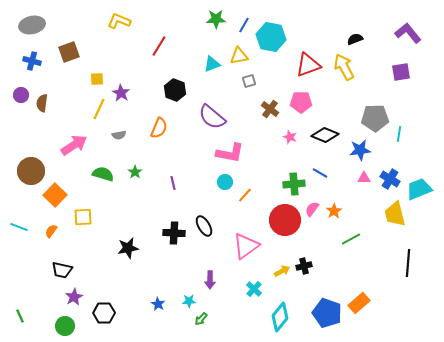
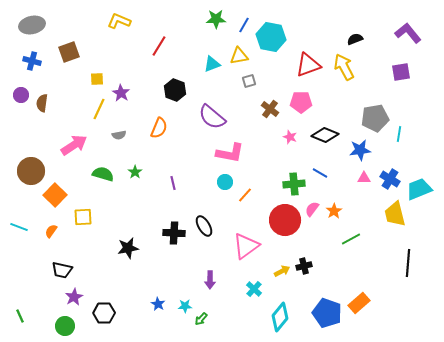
gray pentagon at (375, 118): rotated 8 degrees counterclockwise
cyan star at (189, 301): moved 4 px left, 5 px down
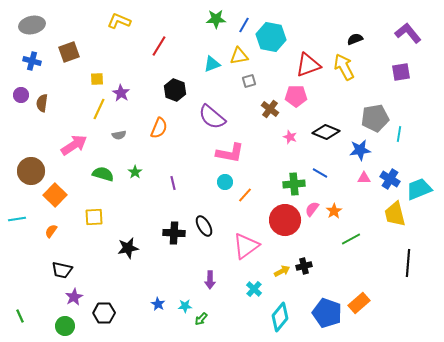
pink pentagon at (301, 102): moved 5 px left, 6 px up
black diamond at (325, 135): moved 1 px right, 3 px up
yellow square at (83, 217): moved 11 px right
cyan line at (19, 227): moved 2 px left, 8 px up; rotated 30 degrees counterclockwise
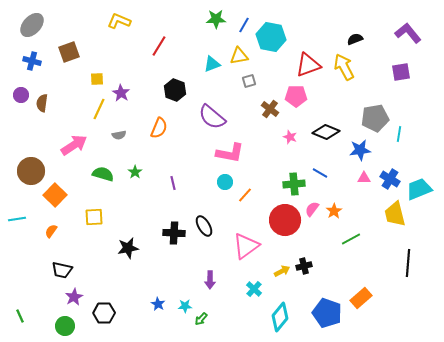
gray ellipse at (32, 25): rotated 35 degrees counterclockwise
orange rectangle at (359, 303): moved 2 px right, 5 px up
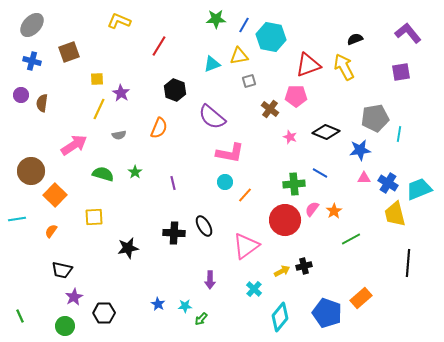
blue cross at (390, 179): moved 2 px left, 4 px down
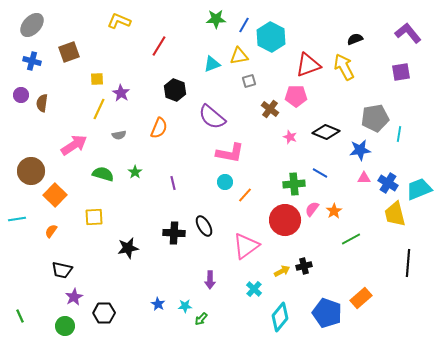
cyan hexagon at (271, 37): rotated 16 degrees clockwise
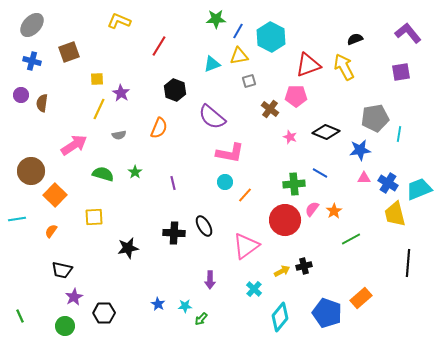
blue line at (244, 25): moved 6 px left, 6 px down
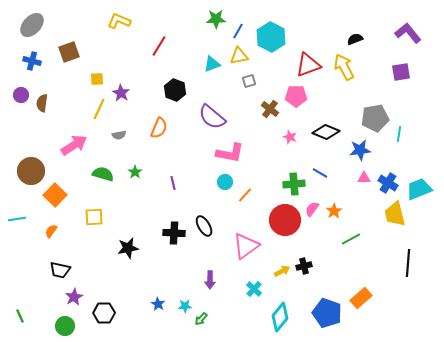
black trapezoid at (62, 270): moved 2 px left
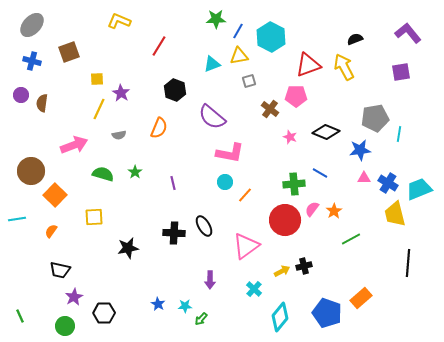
pink arrow at (74, 145): rotated 12 degrees clockwise
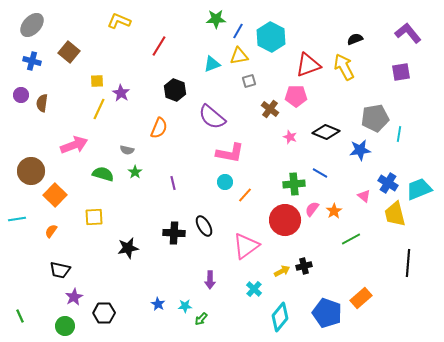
brown square at (69, 52): rotated 30 degrees counterclockwise
yellow square at (97, 79): moved 2 px down
gray semicircle at (119, 135): moved 8 px right, 15 px down; rotated 24 degrees clockwise
pink triangle at (364, 178): moved 18 px down; rotated 40 degrees clockwise
